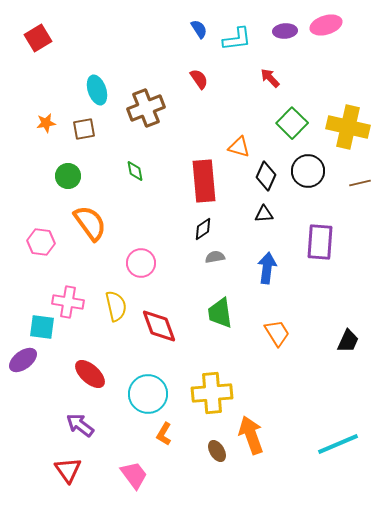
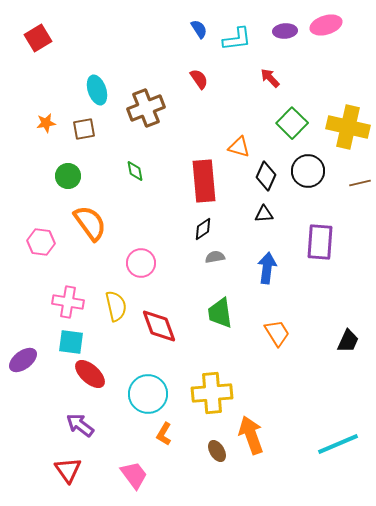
cyan square at (42, 327): moved 29 px right, 15 px down
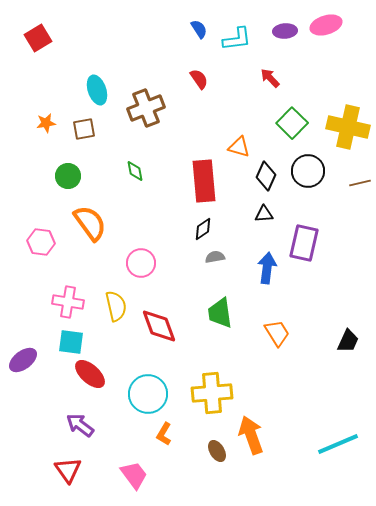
purple rectangle at (320, 242): moved 16 px left, 1 px down; rotated 9 degrees clockwise
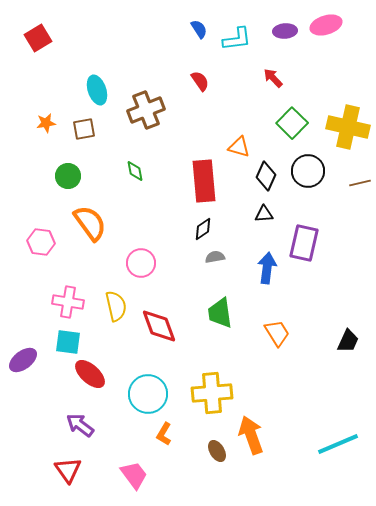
red arrow at (270, 78): moved 3 px right
red semicircle at (199, 79): moved 1 px right, 2 px down
brown cross at (146, 108): moved 2 px down
cyan square at (71, 342): moved 3 px left
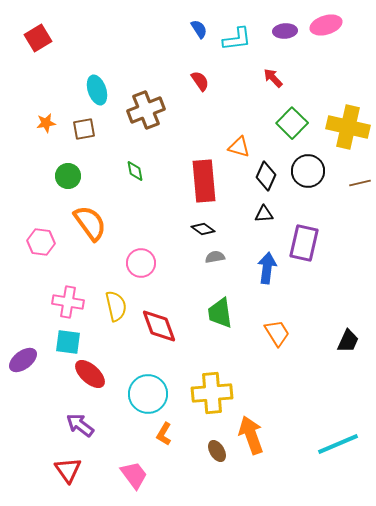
black diamond at (203, 229): rotated 70 degrees clockwise
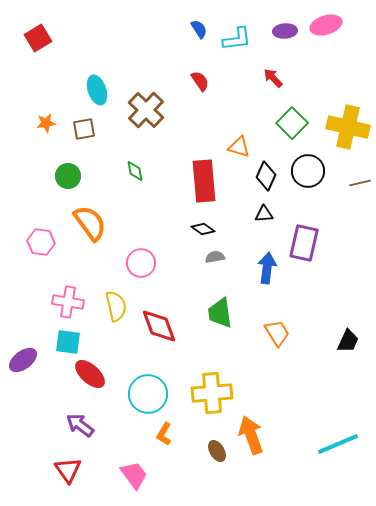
brown cross at (146, 110): rotated 24 degrees counterclockwise
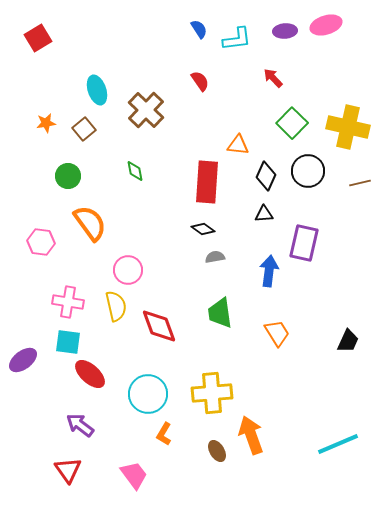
brown square at (84, 129): rotated 30 degrees counterclockwise
orange triangle at (239, 147): moved 1 px left, 2 px up; rotated 10 degrees counterclockwise
red rectangle at (204, 181): moved 3 px right, 1 px down; rotated 9 degrees clockwise
pink circle at (141, 263): moved 13 px left, 7 px down
blue arrow at (267, 268): moved 2 px right, 3 px down
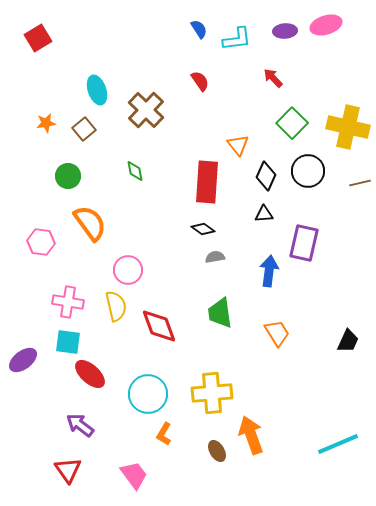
orange triangle at (238, 145): rotated 45 degrees clockwise
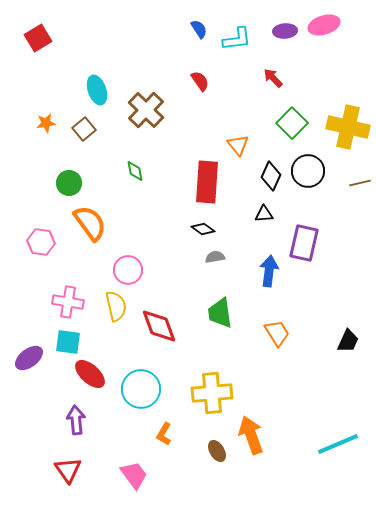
pink ellipse at (326, 25): moved 2 px left
green circle at (68, 176): moved 1 px right, 7 px down
black diamond at (266, 176): moved 5 px right
purple ellipse at (23, 360): moved 6 px right, 2 px up
cyan circle at (148, 394): moved 7 px left, 5 px up
purple arrow at (80, 425): moved 4 px left, 5 px up; rotated 48 degrees clockwise
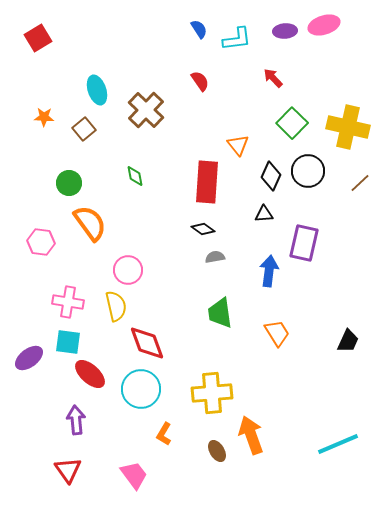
orange star at (46, 123): moved 2 px left, 6 px up; rotated 12 degrees clockwise
green diamond at (135, 171): moved 5 px down
brown line at (360, 183): rotated 30 degrees counterclockwise
red diamond at (159, 326): moved 12 px left, 17 px down
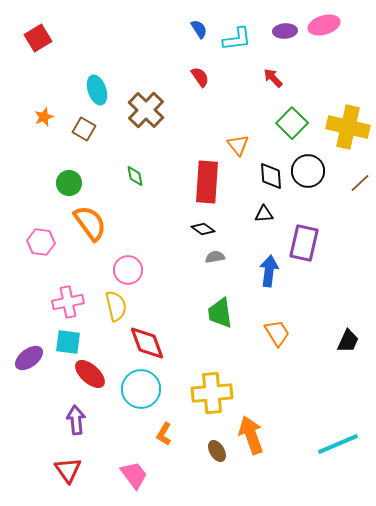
red semicircle at (200, 81): moved 4 px up
orange star at (44, 117): rotated 24 degrees counterclockwise
brown square at (84, 129): rotated 20 degrees counterclockwise
black diamond at (271, 176): rotated 28 degrees counterclockwise
pink cross at (68, 302): rotated 20 degrees counterclockwise
